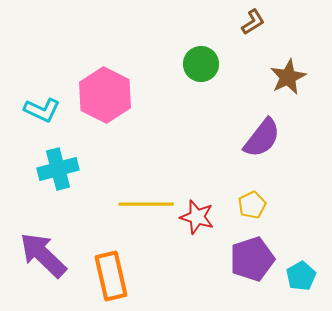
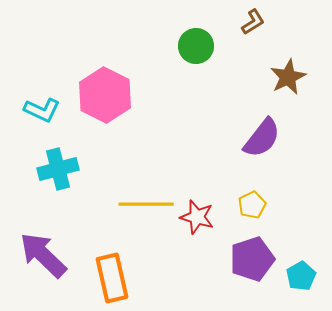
green circle: moved 5 px left, 18 px up
orange rectangle: moved 1 px right, 2 px down
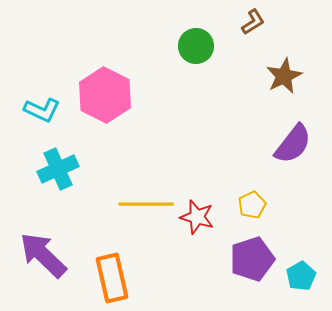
brown star: moved 4 px left, 1 px up
purple semicircle: moved 31 px right, 6 px down
cyan cross: rotated 9 degrees counterclockwise
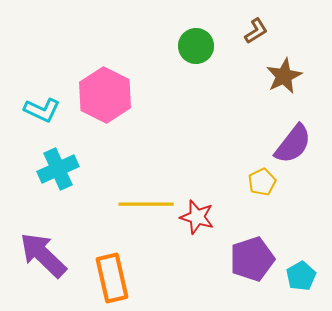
brown L-shape: moved 3 px right, 9 px down
yellow pentagon: moved 10 px right, 23 px up
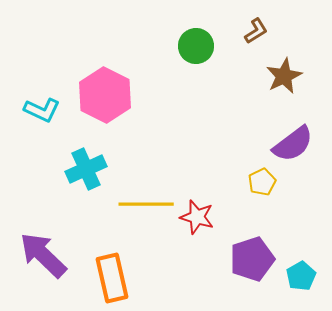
purple semicircle: rotated 15 degrees clockwise
cyan cross: moved 28 px right
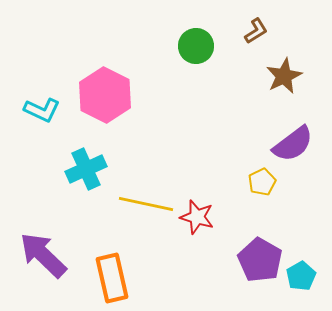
yellow line: rotated 12 degrees clockwise
purple pentagon: moved 8 px right, 1 px down; rotated 24 degrees counterclockwise
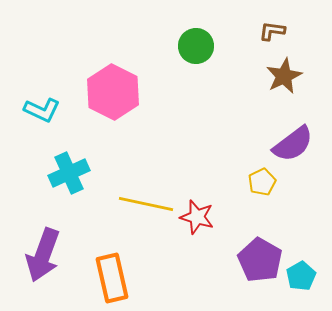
brown L-shape: moved 16 px right; rotated 140 degrees counterclockwise
pink hexagon: moved 8 px right, 3 px up
cyan cross: moved 17 px left, 4 px down
purple arrow: rotated 114 degrees counterclockwise
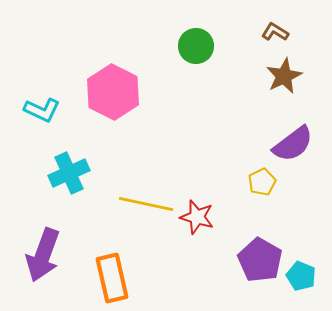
brown L-shape: moved 3 px right, 1 px down; rotated 24 degrees clockwise
cyan pentagon: rotated 20 degrees counterclockwise
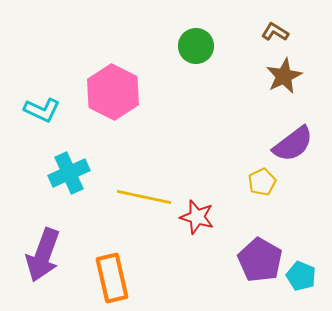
yellow line: moved 2 px left, 7 px up
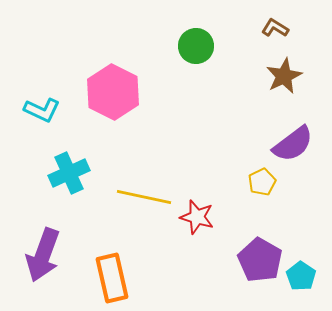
brown L-shape: moved 4 px up
cyan pentagon: rotated 12 degrees clockwise
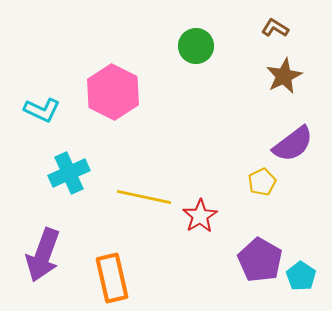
red star: moved 3 px right, 1 px up; rotated 24 degrees clockwise
